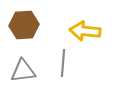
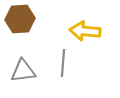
brown hexagon: moved 4 px left, 6 px up
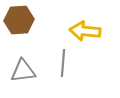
brown hexagon: moved 1 px left, 1 px down
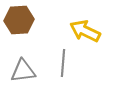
yellow arrow: rotated 20 degrees clockwise
